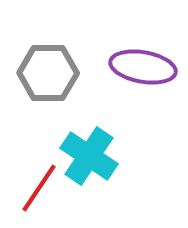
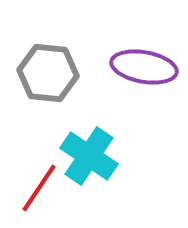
purple ellipse: moved 1 px right
gray hexagon: rotated 6 degrees clockwise
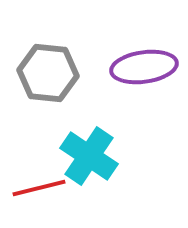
purple ellipse: rotated 18 degrees counterclockwise
red line: rotated 42 degrees clockwise
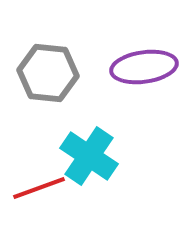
red line: rotated 6 degrees counterclockwise
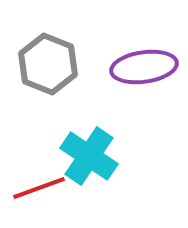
gray hexagon: moved 9 px up; rotated 16 degrees clockwise
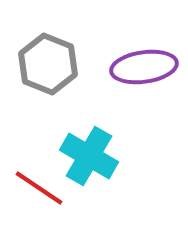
cyan cross: rotated 4 degrees counterclockwise
red line: rotated 54 degrees clockwise
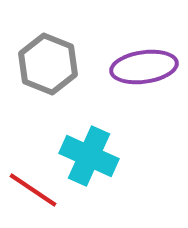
cyan cross: rotated 6 degrees counterclockwise
red line: moved 6 px left, 2 px down
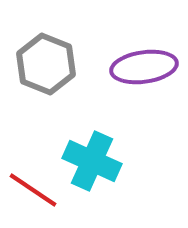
gray hexagon: moved 2 px left
cyan cross: moved 3 px right, 5 px down
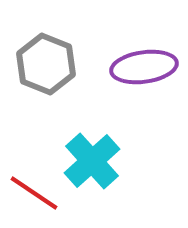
cyan cross: rotated 24 degrees clockwise
red line: moved 1 px right, 3 px down
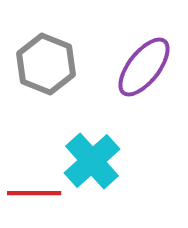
purple ellipse: rotated 44 degrees counterclockwise
red line: rotated 34 degrees counterclockwise
